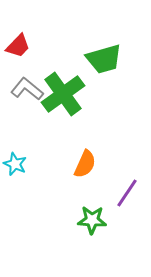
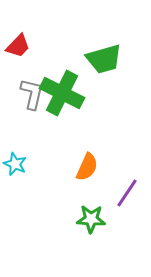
gray L-shape: moved 5 px right, 5 px down; rotated 64 degrees clockwise
green cross: moved 1 px left, 1 px up; rotated 27 degrees counterclockwise
orange semicircle: moved 2 px right, 3 px down
green star: moved 1 px left, 1 px up
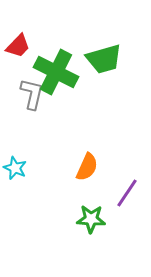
green cross: moved 6 px left, 21 px up
cyan star: moved 4 px down
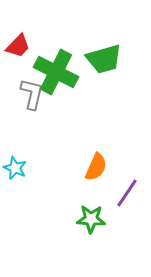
orange semicircle: moved 9 px right
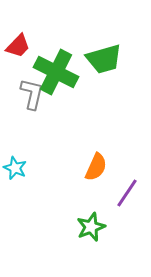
green star: moved 8 px down; rotated 24 degrees counterclockwise
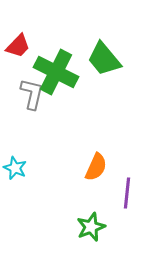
green trapezoid: rotated 66 degrees clockwise
purple line: rotated 28 degrees counterclockwise
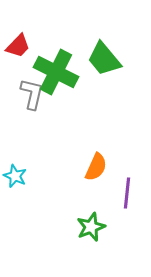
cyan star: moved 8 px down
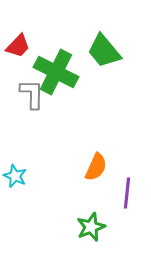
green trapezoid: moved 8 px up
gray L-shape: rotated 12 degrees counterclockwise
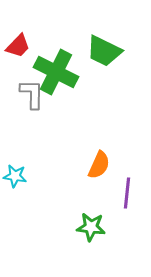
green trapezoid: rotated 24 degrees counterclockwise
orange semicircle: moved 3 px right, 2 px up
cyan star: rotated 15 degrees counterclockwise
green star: rotated 28 degrees clockwise
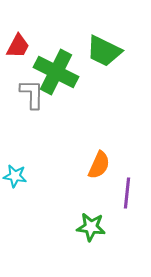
red trapezoid: rotated 16 degrees counterclockwise
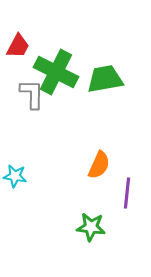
green trapezoid: moved 1 px right, 28 px down; rotated 144 degrees clockwise
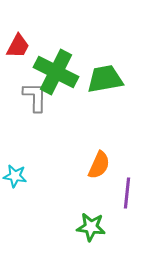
gray L-shape: moved 3 px right, 3 px down
